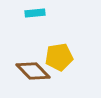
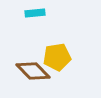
yellow pentagon: moved 2 px left
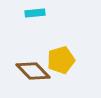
yellow pentagon: moved 4 px right, 3 px down; rotated 8 degrees counterclockwise
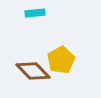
yellow pentagon: rotated 12 degrees counterclockwise
